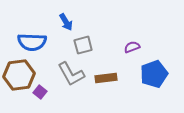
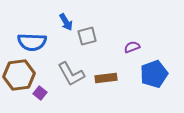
gray square: moved 4 px right, 9 px up
purple square: moved 1 px down
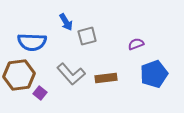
purple semicircle: moved 4 px right, 3 px up
gray L-shape: rotated 12 degrees counterclockwise
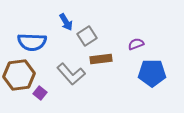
gray square: rotated 18 degrees counterclockwise
blue pentagon: moved 2 px left, 1 px up; rotated 20 degrees clockwise
brown rectangle: moved 5 px left, 19 px up
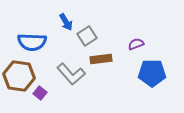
brown hexagon: moved 1 px down; rotated 16 degrees clockwise
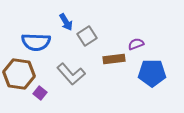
blue semicircle: moved 4 px right
brown rectangle: moved 13 px right
brown hexagon: moved 2 px up
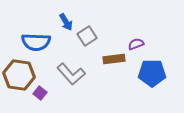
brown hexagon: moved 1 px down
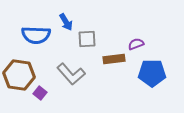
gray square: moved 3 px down; rotated 30 degrees clockwise
blue semicircle: moved 7 px up
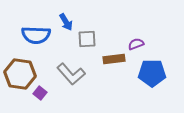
brown hexagon: moved 1 px right, 1 px up
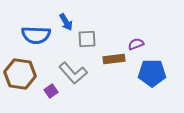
gray L-shape: moved 2 px right, 1 px up
purple square: moved 11 px right, 2 px up; rotated 16 degrees clockwise
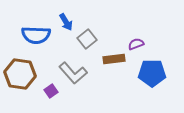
gray square: rotated 36 degrees counterclockwise
